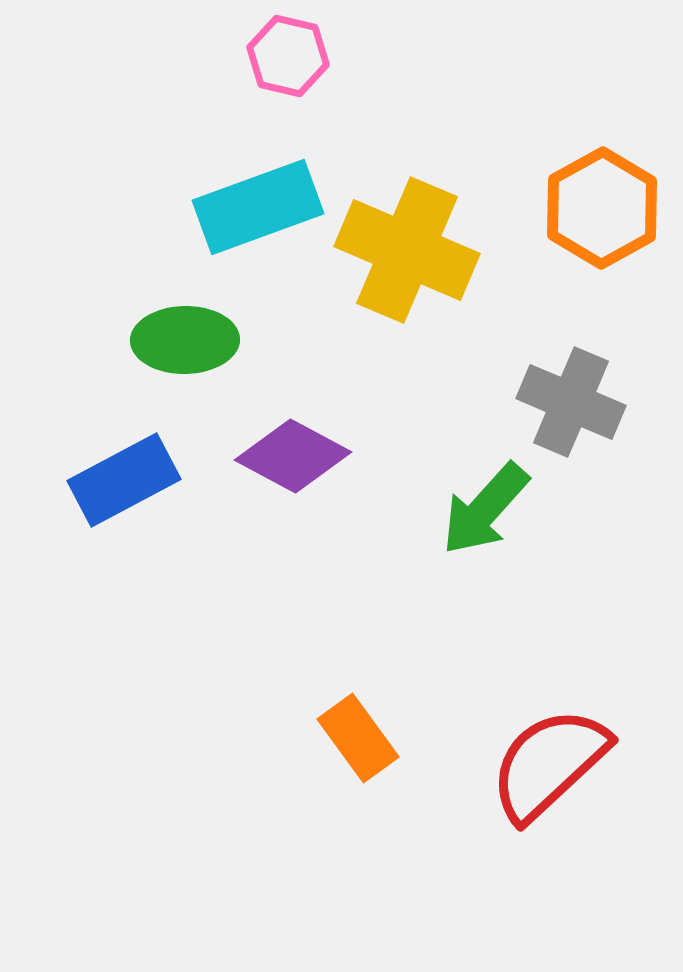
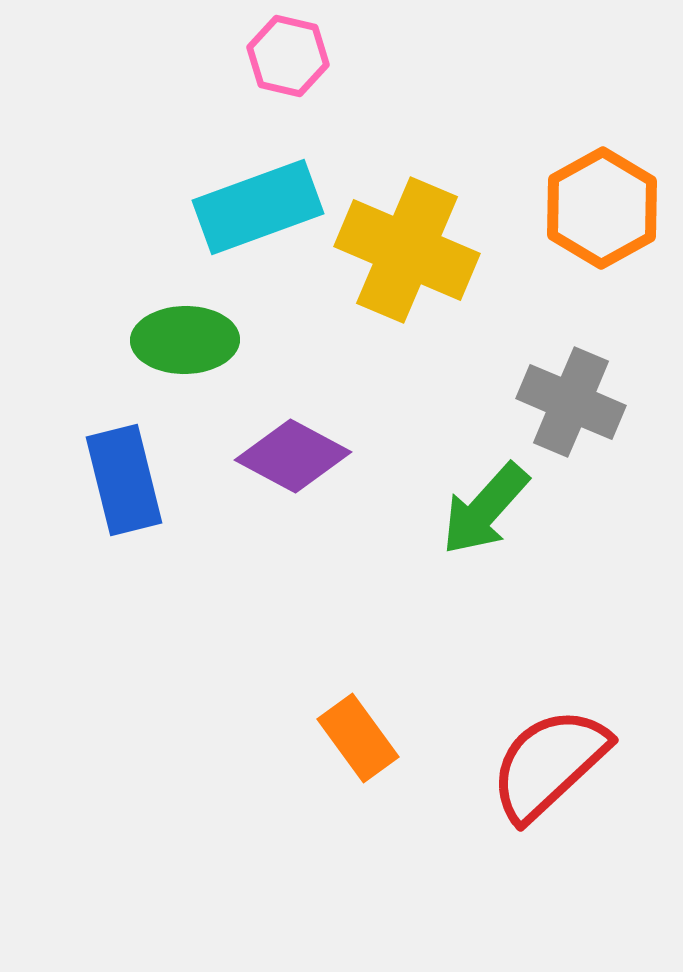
blue rectangle: rotated 76 degrees counterclockwise
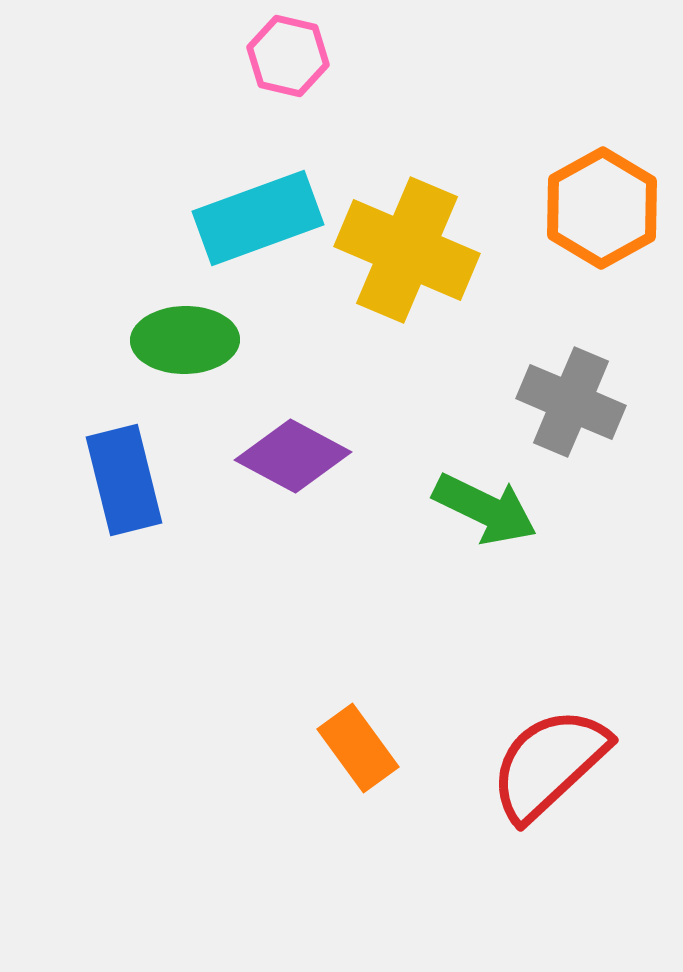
cyan rectangle: moved 11 px down
green arrow: rotated 106 degrees counterclockwise
orange rectangle: moved 10 px down
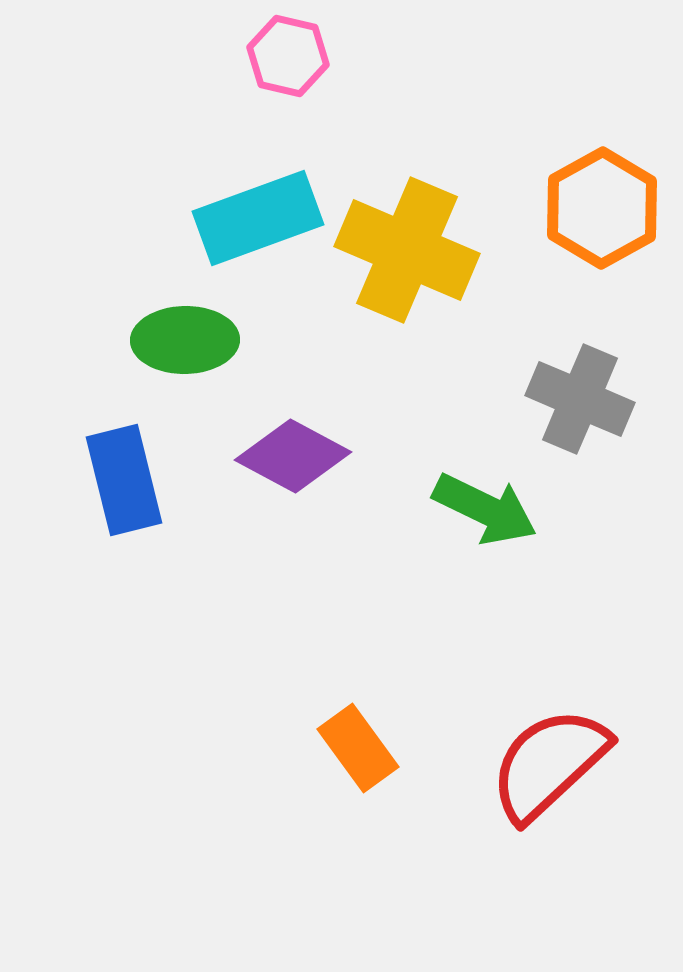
gray cross: moved 9 px right, 3 px up
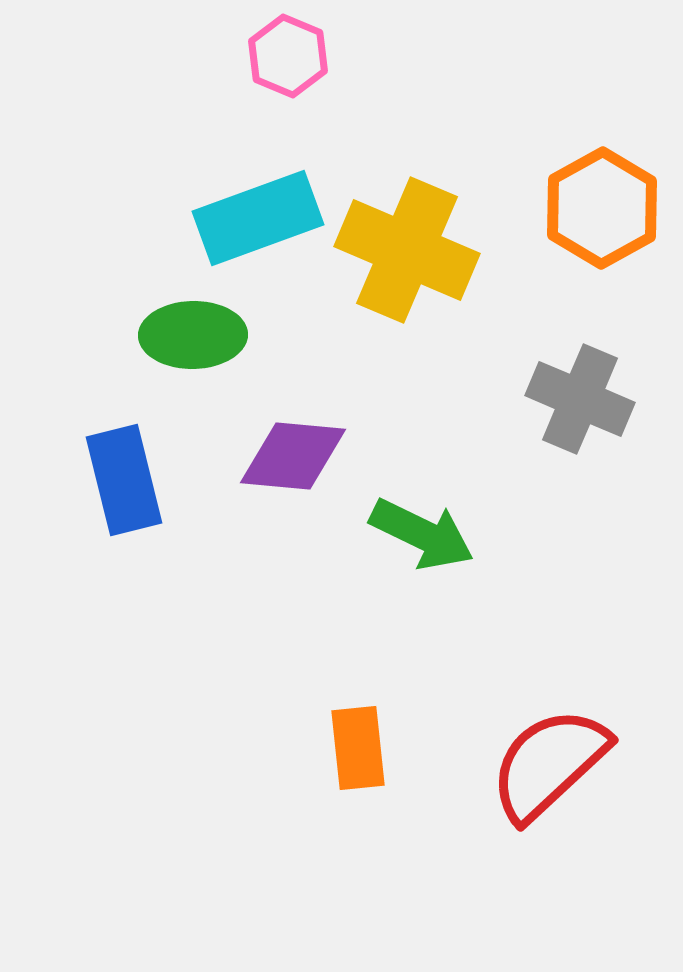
pink hexagon: rotated 10 degrees clockwise
green ellipse: moved 8 px right, 5 px up
purple diamond: rotated 23 degrees counterclockwise
green arrow: moved 63 px left, 25 px down
orange rectangle: rotated 30 degrees clockwise
